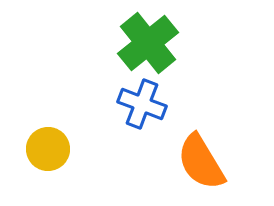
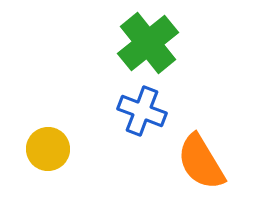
blue cross: moved 7 px down
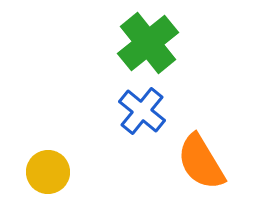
blue cross: rotated 18 degrees clockwise
yellow circle: moved 23 px down
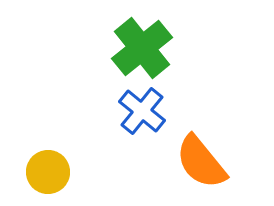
green cross: moved 6 px left, 5 px down
orange semicircle: rotated 8 degrees counterclockwise
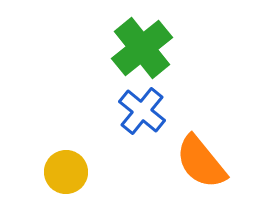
yellow circle: moved 18 px right
